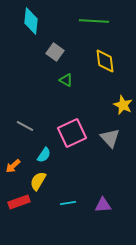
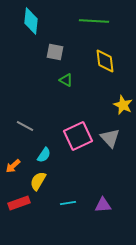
gray square: rotated 24 degrees counterclockwise
pink square: moved 6 px right, 3 px down
red rectangle: moved 1 px down
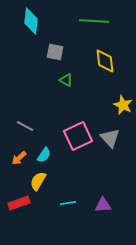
orange arrow: moved 6 px right, 8 px up
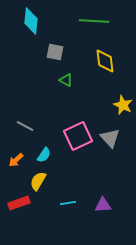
orange arrow: moved 3 px left, 2 px down
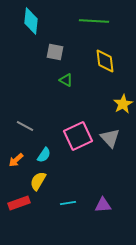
yellow star: moved 1 px up; rotated 18 degrees clockwise
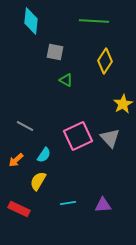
yellow diamond: rotated 40 degrees clockwise
red rectangle: moved 6 px down; rotated 45 degrees clockwise
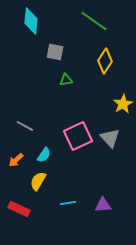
green line: rotated 32 degrees clockwise
green triangle: rotated 40 degrees counterclockwise
